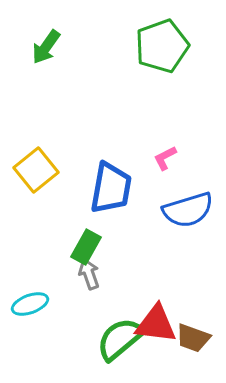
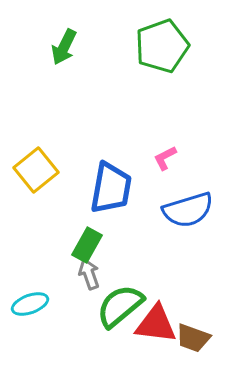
green arrow: moved 18 px right; rotated 9 degrees counterclockwise
green rectangle: moved 1 px right, 2 px up
green semicircle: moved 33 px up
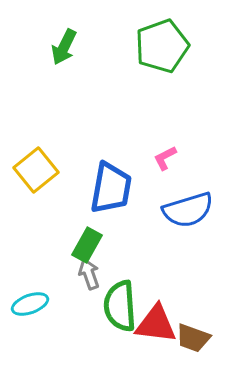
green semicircle: rotated 54 degrees counterclockwise
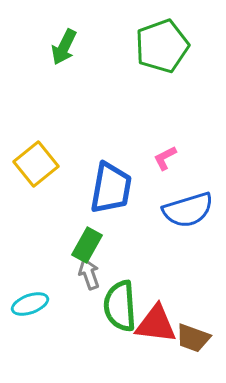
yellow square: moved 6 px up
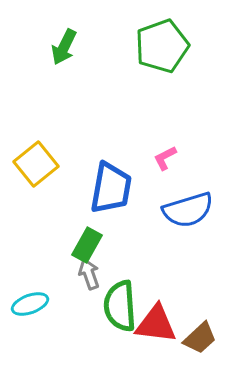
brown trapezoid: moved 7 px right; rotated 63 degrees counterclockwise
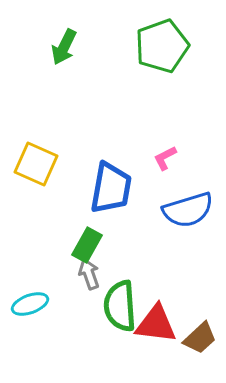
yellow square: rotated 27 degrees counterclockwise
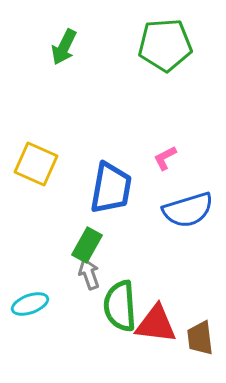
green pentagon: moved 3 px right, 1 px up; rotated 16 degrees clockwise
brown trapezoid: rotated 126 degrees clockwise
